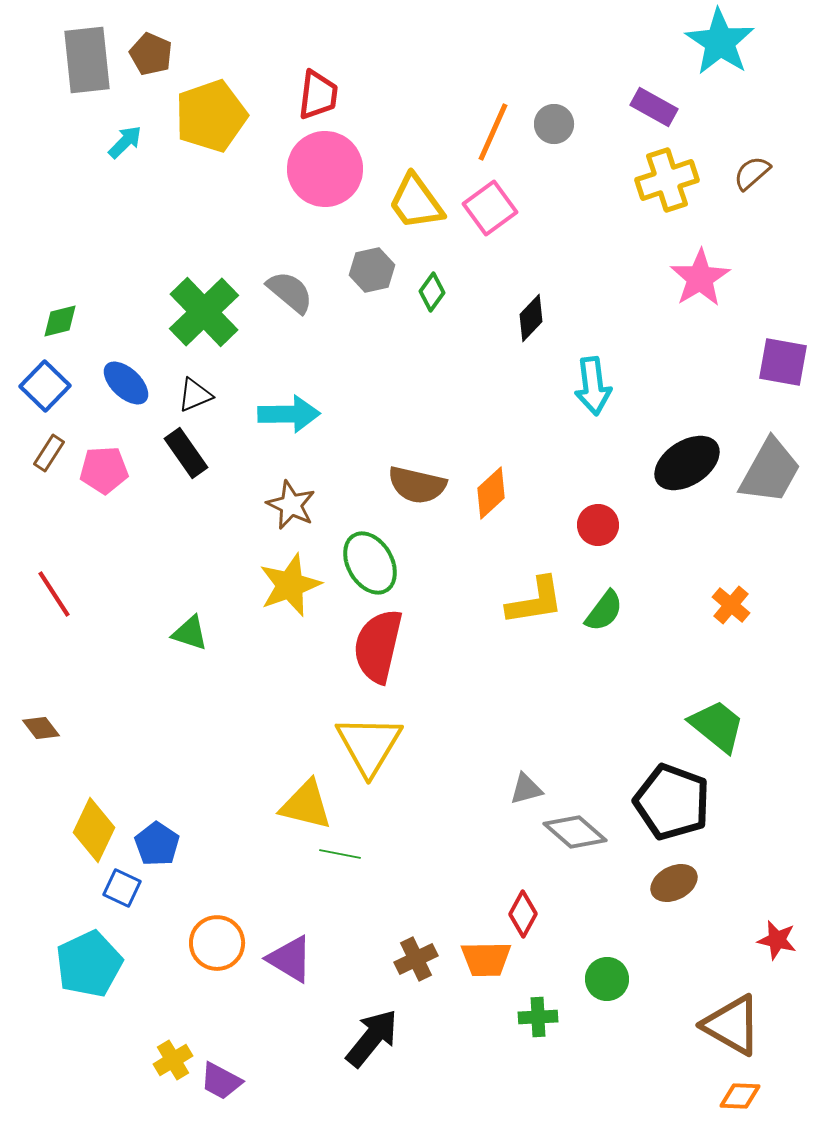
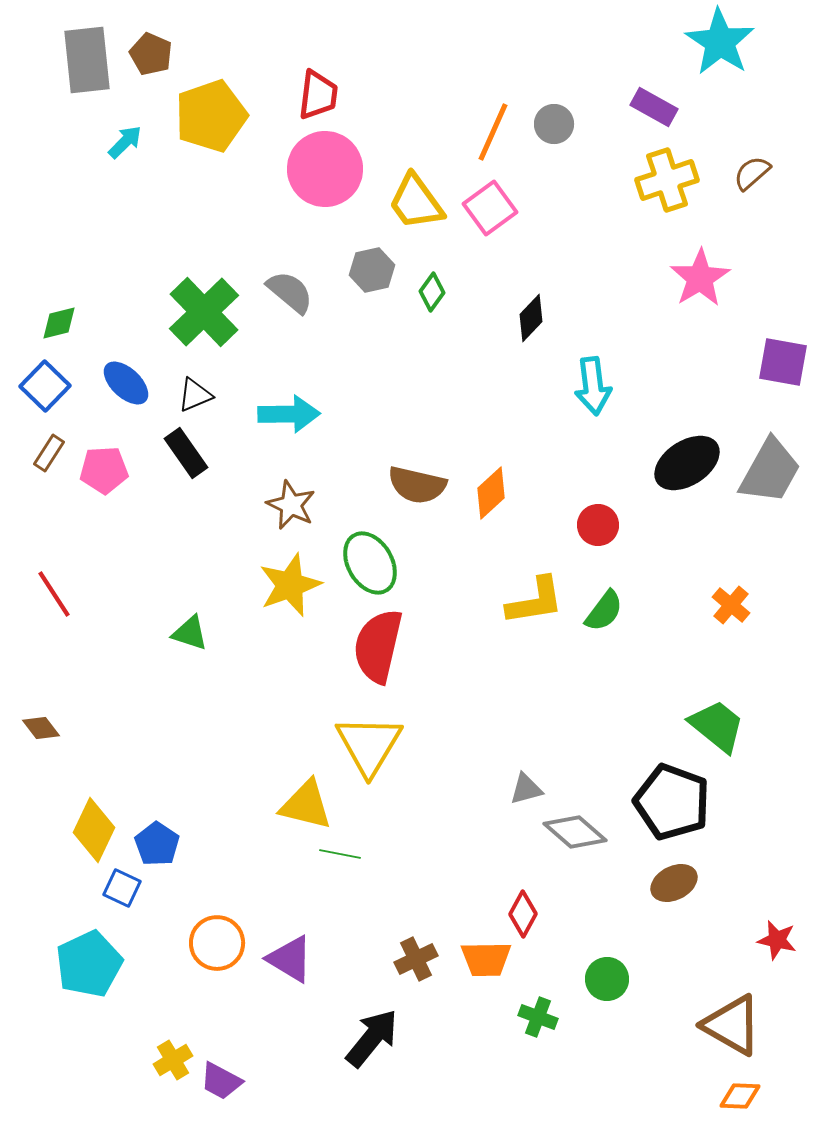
green diamond at (60, 321): moved 1 px left, 2 px down
green cross at (538, 1017): rotated 24 degrees clockwise
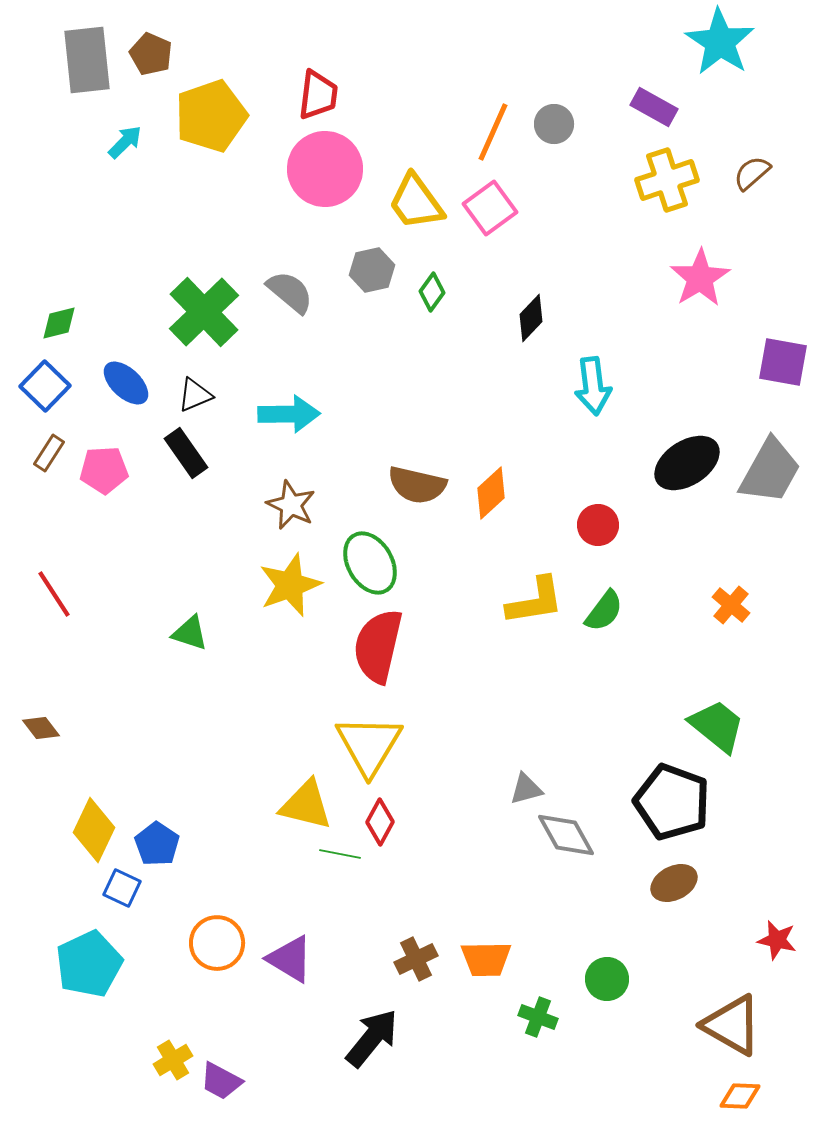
gray diamond at (575, 832): moved 9 px left, 3 px down; rotated 20 degrees clockwise
red diamond at (523, 914): moved 143 px left, 92 px up
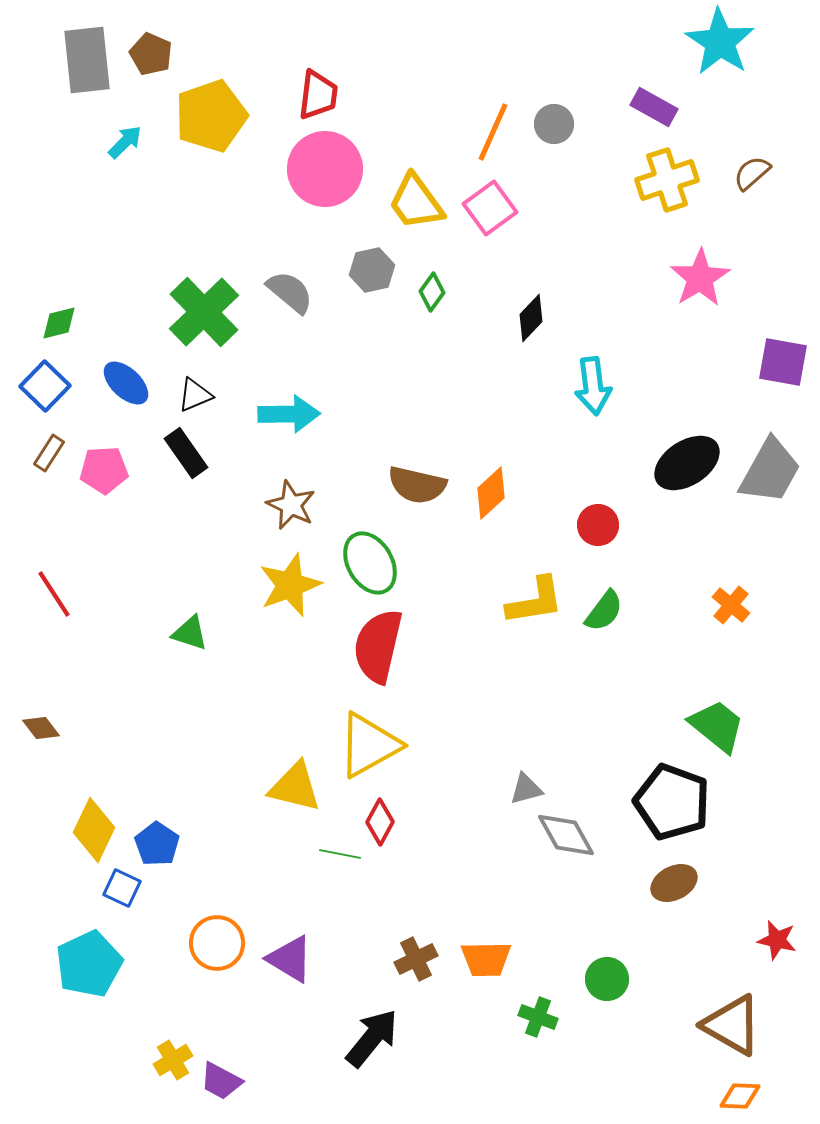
yellow triangle at (369, 745): rotated 30 degrees clockwise
yellow triangle at (306, 805): moved 11 px left, 18 px up
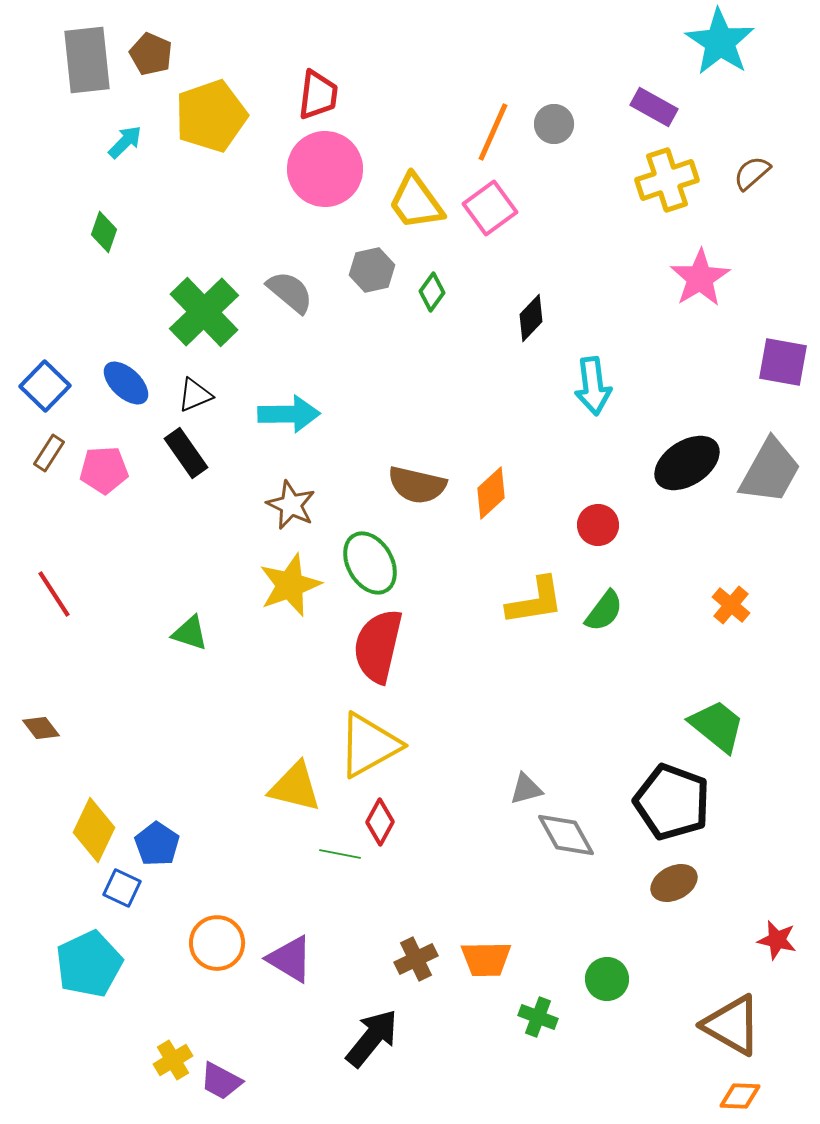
green diamond at (59, 323): moved 45 px right, 91 px up; rotated 57 degrees counterclockwise
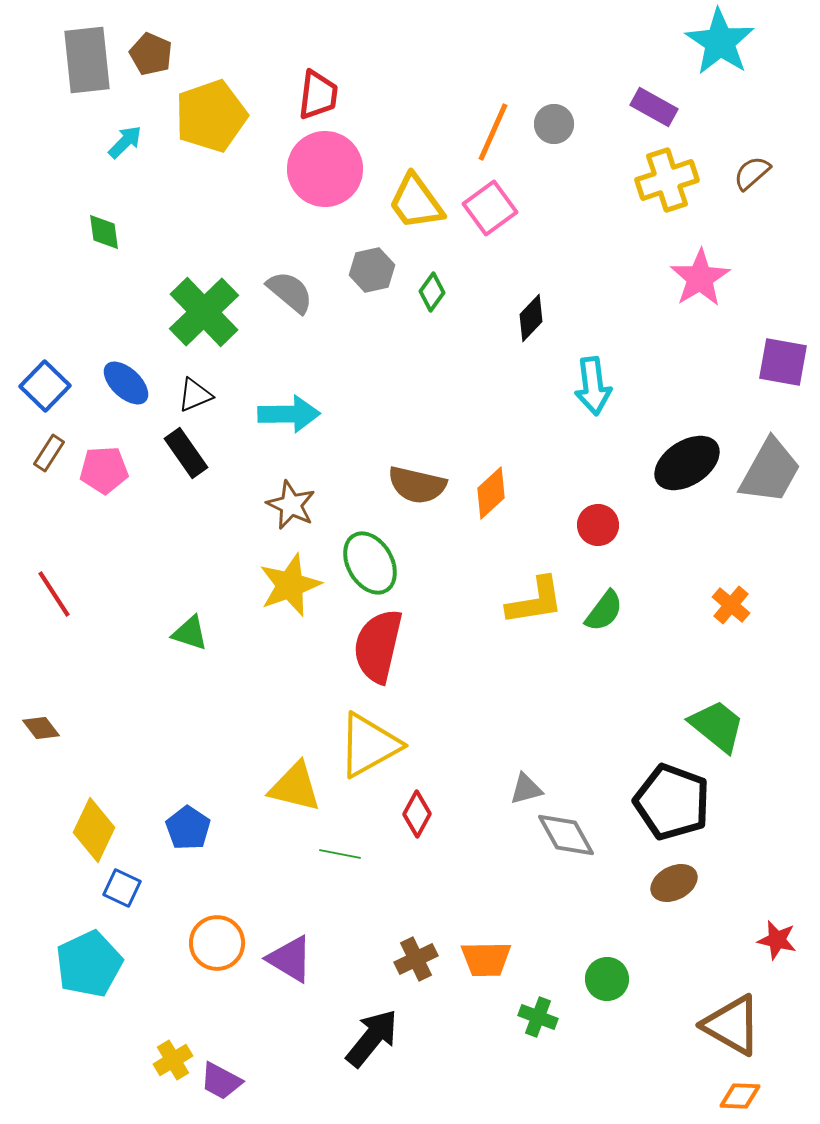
green diamond at (104, 232): rotated 27 degrees counterclockwise
red diamond at (380, 822): moved 37 px right, 8 px up
blue pentagon at (157, 844): moved 31 px right, 16 px up
